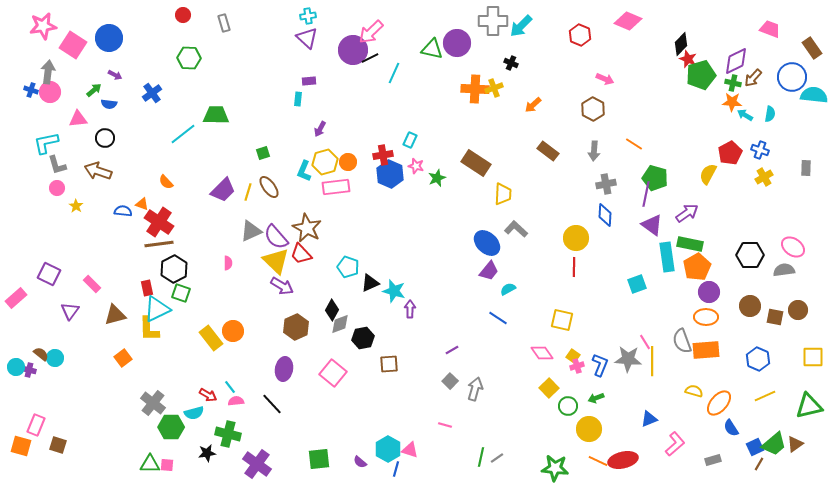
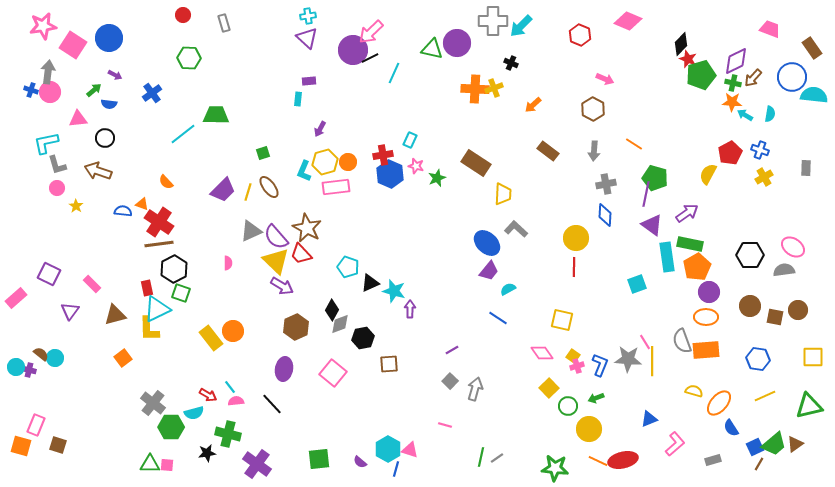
blue hexagon at (758, 359): rotated 15 degrees counterclockwise
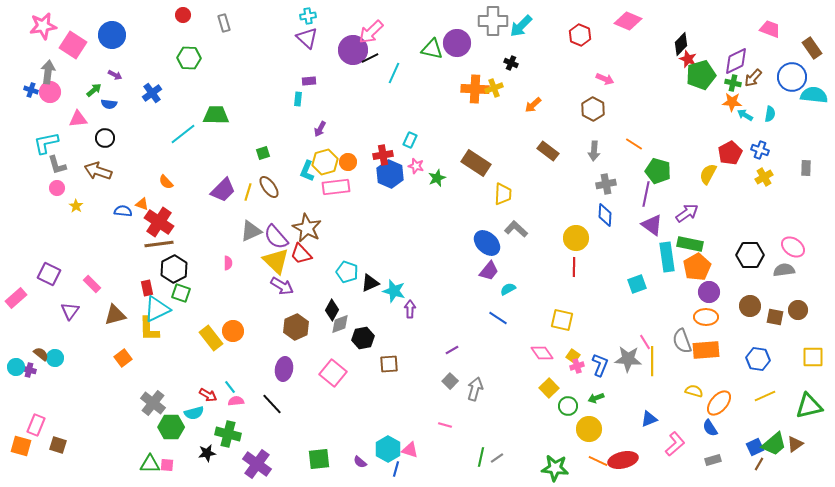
blue circle at (109, 38): moved 3 px right, 3 px up
cyan L-shape at (304, 171): moved 3 px right
green pentagon at (655, 178): moved 3 px right, 7 px up
cyan pentagon at (348, 267): moved 1 px left, 5 px down
blue semicircle at (731, 428): moved 21 px left
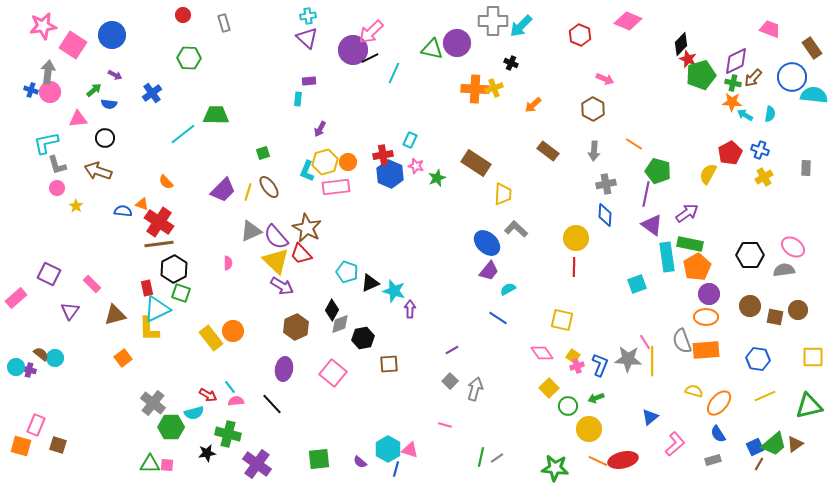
purple circle at (709, 292): moved 2 px down
blue triangle at (649, 419): moved 1 px right, 2 px up; rotated 18 degrees counterclockwise
blue semicircle at (710, 428): moved 8 px right, 6 px down
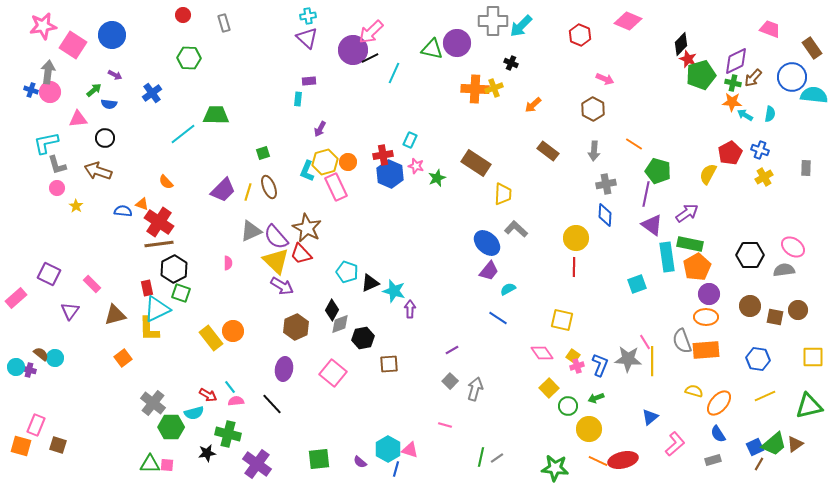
brown ellipse at (269, 187): rotated 15 degrees clockwise
pink rectangle at (336, 187): rotated 72 degrees clockwise
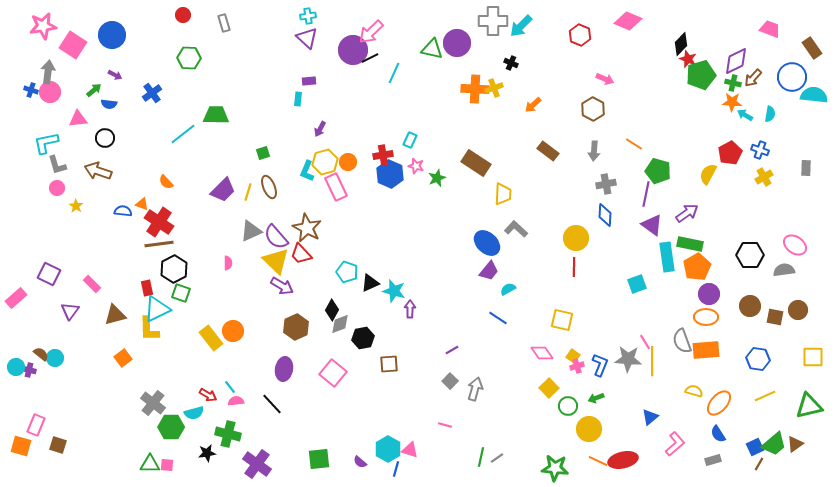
pink ellipse at (793, 247): moved 2 px right, 2 px up
